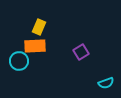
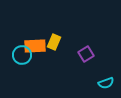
yellow rectangle: moved 15 px right, 15 px down
purple square: moved 5 px right, 2 px down
cyan circle: moved 3 px right, 6 px up
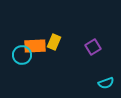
purple square: moved 7 px right, 7 px up
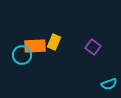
purple square: rotated 21 degrees counterclockwise
cyan semicircle: moved 3 px right, 1 px down
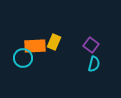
purple square: moved 2 px left, 2 px up
cyan circle: moved 1 px right, 3 px down
cyan semicircle: moved 15 px left, 20 px up; rotated 56 degrees counterclockwise
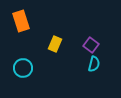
yellow rectangle: moved 1 px right, 2 px down
orange rectangle: moved 14 px left, 25 px up; rotated 75 degrees clockwise
cyan circle: moved 10 px down
